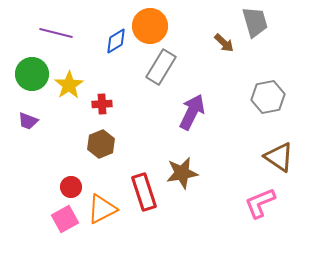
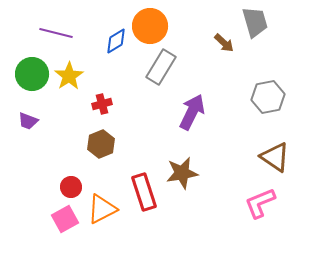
yellow star: moved 9 px up
red cross: rotated 12 degrees counterclockwise
brown triangle: moved 4 px left
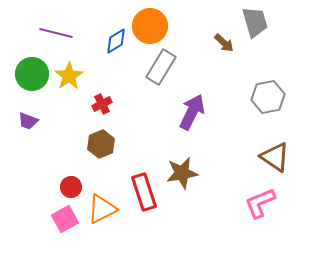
red cross: rotated 12 degrees counterclockwise
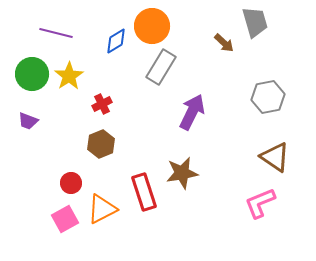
orange circle: moved 2 px right
red circle: moved 4 px up
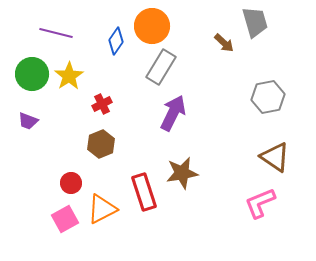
blue diamond: rotated 24 degrees counterclockwise
purple arrow: moved 19 px left, 1 px down
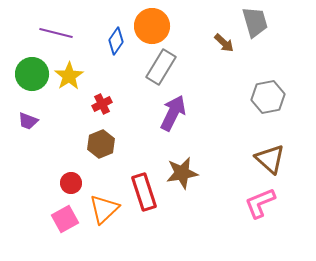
brown triangle: moved 5 px left, 2 px down; rotated 8 degrees clockwise
orange triangle: moved 2 px right; rotated 16 degrees counterclockwise
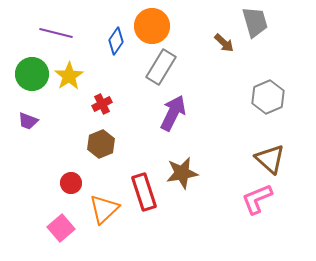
gray hexagon: rotated 12 degrees counterclockwise
pink L-shape: moved 3 px left, 4 px up
pink square: moved 4 px left, 9 px down; rotated 12 degrees counterclockwise
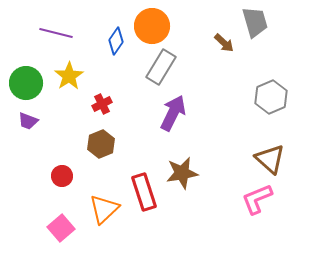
green circle: moved 6 px left, 9 px down
gray hexagon: moved 3 px right
red circle: moved 9 px left, 7 px up
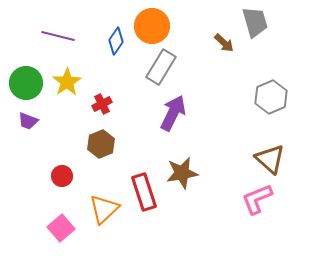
purple line: moved 2 px right, 3 px down
yellow star: moved 2 px left, 6 px down
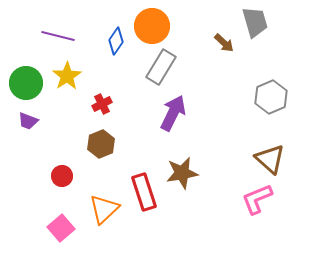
yellow star: moved 6 px up
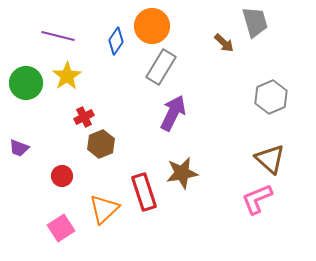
red cross: moved 18 px left, 13 px down
purple trapezoid: moved 9 px left, 27 px down
pink square: rotated 8 degrees clockwise
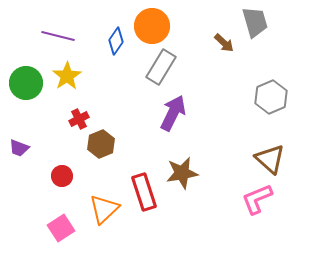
red cross: moved 5 px left, 2 px down
